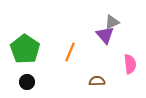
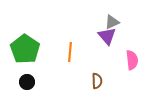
purple triangle: moved 2 px right, 1 px down
orange line: rotated 18 degrees counterclockwise
pink semicircle: moved 2 px right, 4 px up
brown semicircle: rotated 91 degrees clockwise
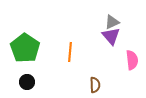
purple triangle: moved 4 px right
green pentagon: moved 1 px up
brown semicircle: moved 2 px left, 4 px down
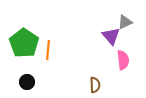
gray triangle: moved 13 px right
green pentagon: moved 1 px left, 5 px up
orange line: moved 22 px left, 2 px up
pink semicircle: moved 9 px left
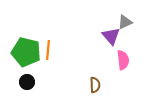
green pentagon: moved 2 px right, 9 px down; rotated 20 degrees counterclockwise
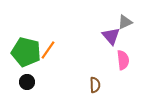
orange line: rotated 30 degrees clockwise
